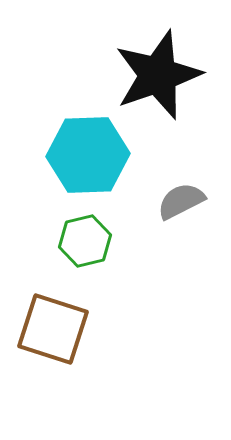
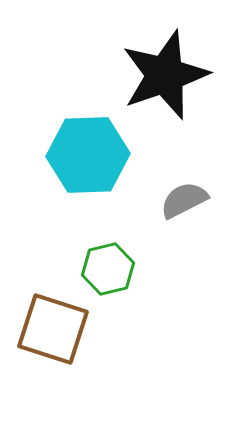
black star: moved 7 px right
gray semicircle: moved 3 px right, 1 px up
green hexagon: moved 23 px right, 28 px down
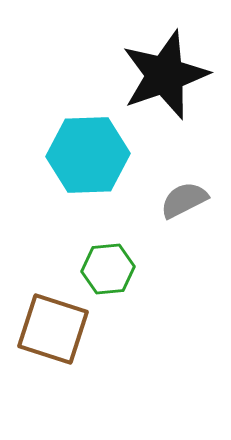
green hexagon: rotated 9 degrees clockwise
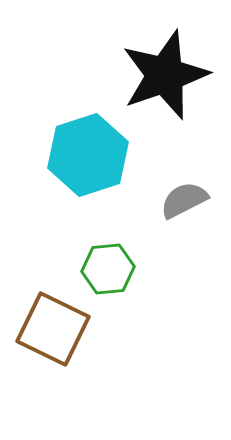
cyan hexagon: rotated 16 degrees counterclockwise
brown square: rotated 8 degrees clockwise
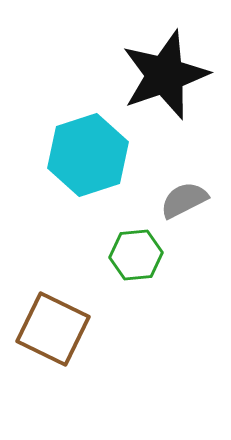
green hexagon: moved 28 px right, 14 px up
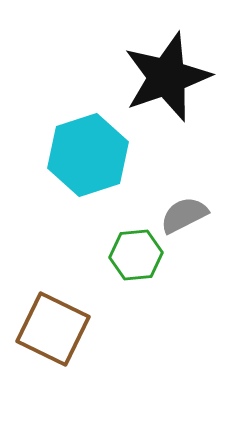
black star: moved 2 px right, 2 px down
gray semicircle: moved 15 px down
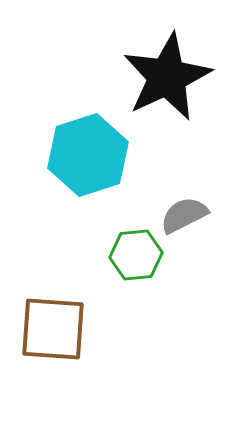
black star: rotated 6 degrees counterclockwise
brown square: rotated 22 degrees counterclockwise
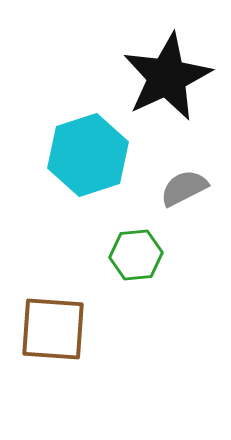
gray semicircle: moved 27 px up
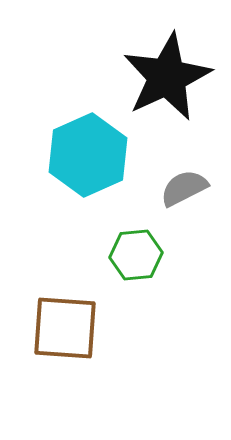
cyan hexagon: rotated 6 degrees counterclockwise
brown square: moved 12 px right, 1 px up
